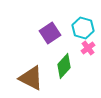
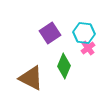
cyan hexagon: moved 1 px right, 5 px down; rotated 10 degrees counterclockwise
green diamond: rotated 20 degrees counterclockwise
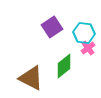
purple square: moved 2 px right, 6 px up
green diamond: rotated 30 degrees clockwise
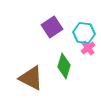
green diamond: rotated 35 degrees counterclockwise
